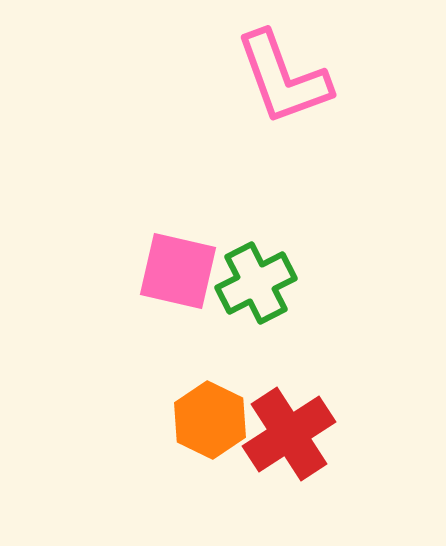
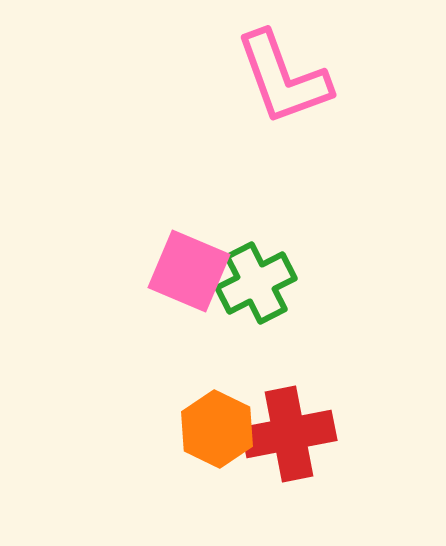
pink square: moved 11 px right; rotated 10 degrees clockwise
orange hexagon: moved 7 px right, 9 px down
red cross: rotated 22 degrees clockwise
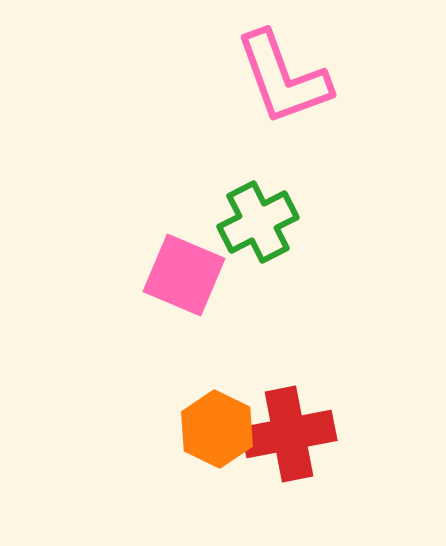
pink square: moved 5 px left, 4 px down
green cross: moved 2 px right, 61 px up
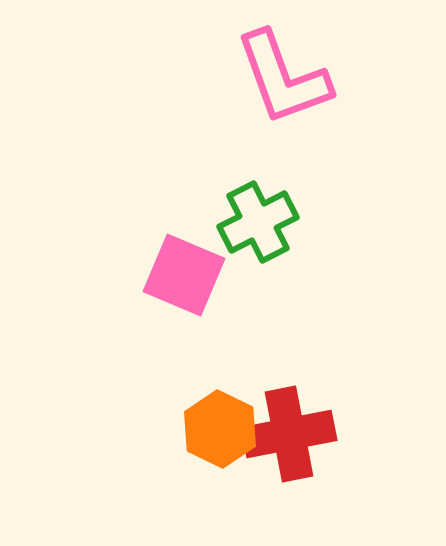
orange hexagon: moved 3 px right
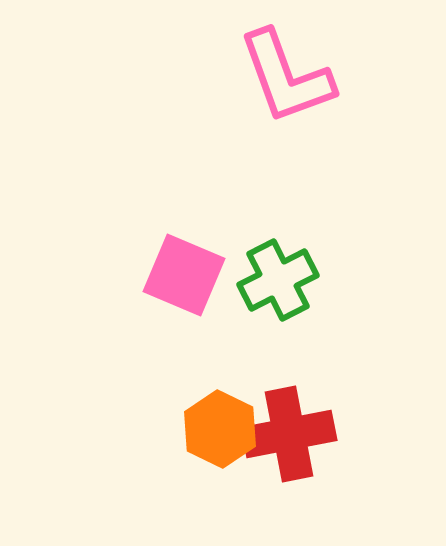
pink L-shape: moved 3 px right, 1 px up
green cross: moved 20 px right, 58 px down
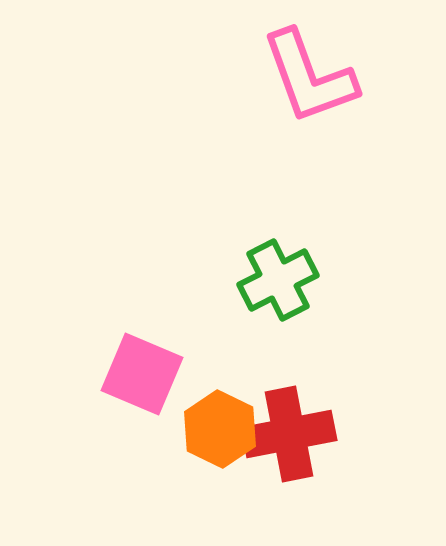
pink L-shape: moved 23 px right
pink square: moved 42 px left, 99 px down
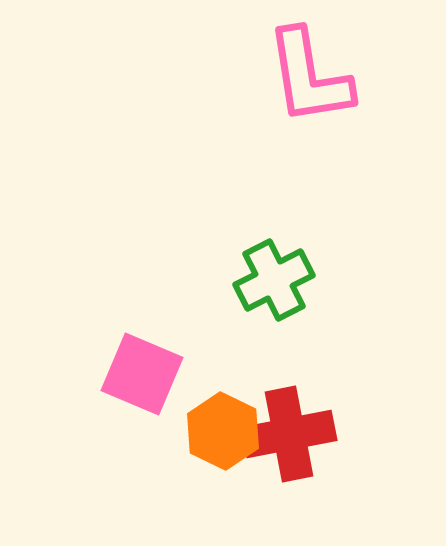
pink L-shape: rotated 11 degrees clockwise
green cross: moved 4 px left
orange hexagon: moved 3 px right, 2 px down
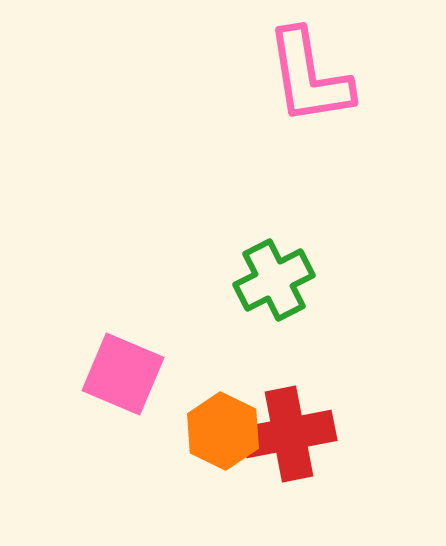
pink square: moved 19 px left
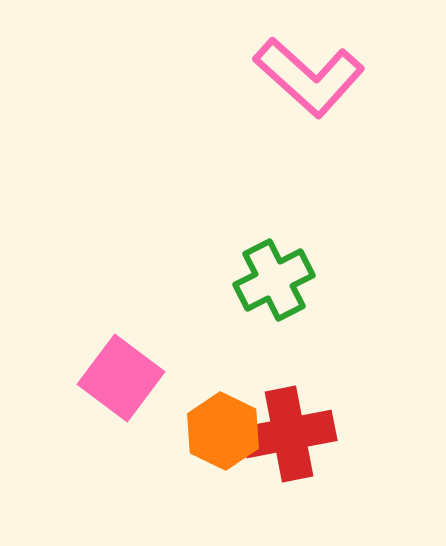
pink L-shape: rotated 39 degrees counterclockwise
pink square: moved 2 px left, 4 px down; rotated 14 degrees clockwise
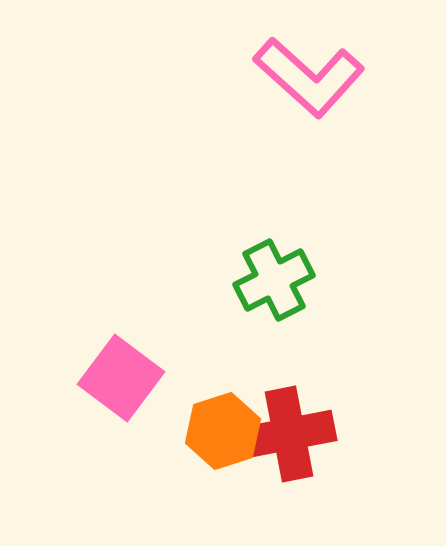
orange hexagon: rotated 16 degrees clockwise
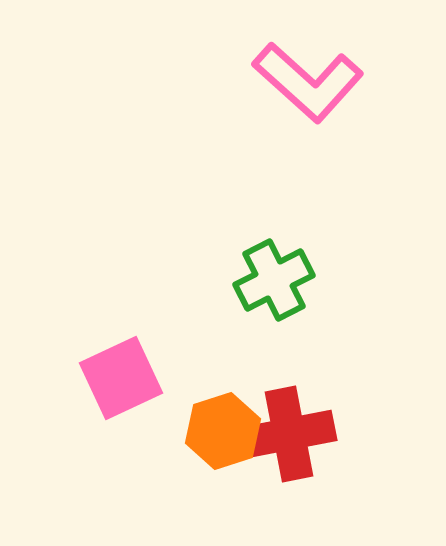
pink L-shape: moved 1 px left, 5 px down
pink square: rotated 28 degrees clockwise
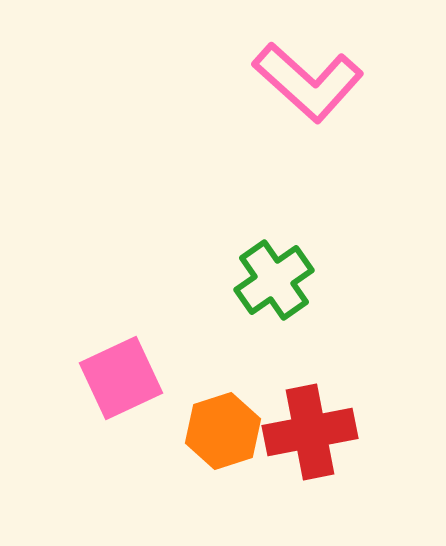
green cross: rotated 8 degrees counterclockwise
red cross: moved 21 px right, 2 px up
